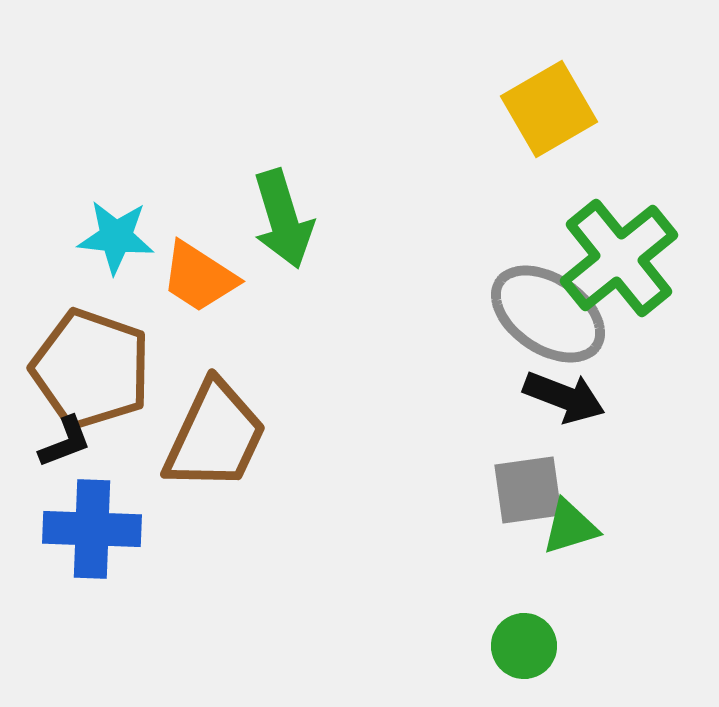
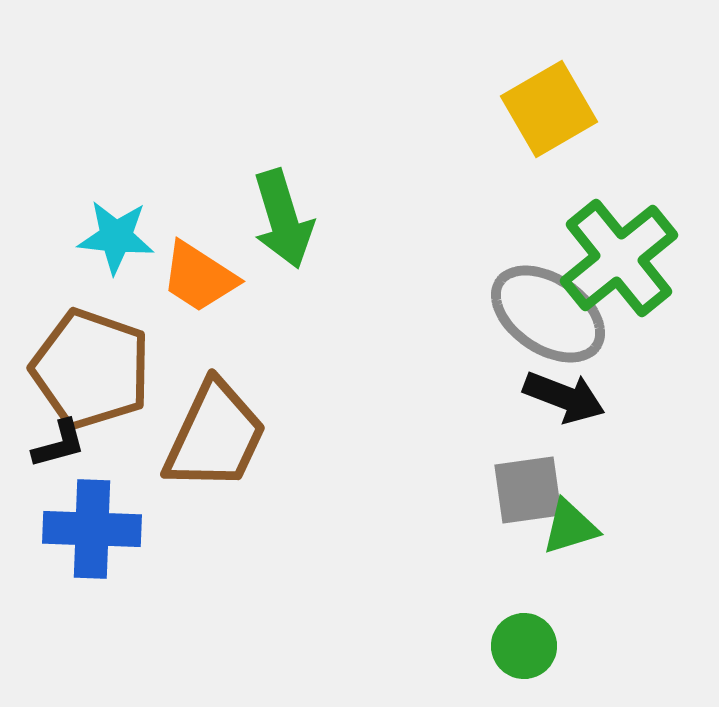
black L-shape: moved 6 px left, 2 px down; rotated 6 degrees clockwise
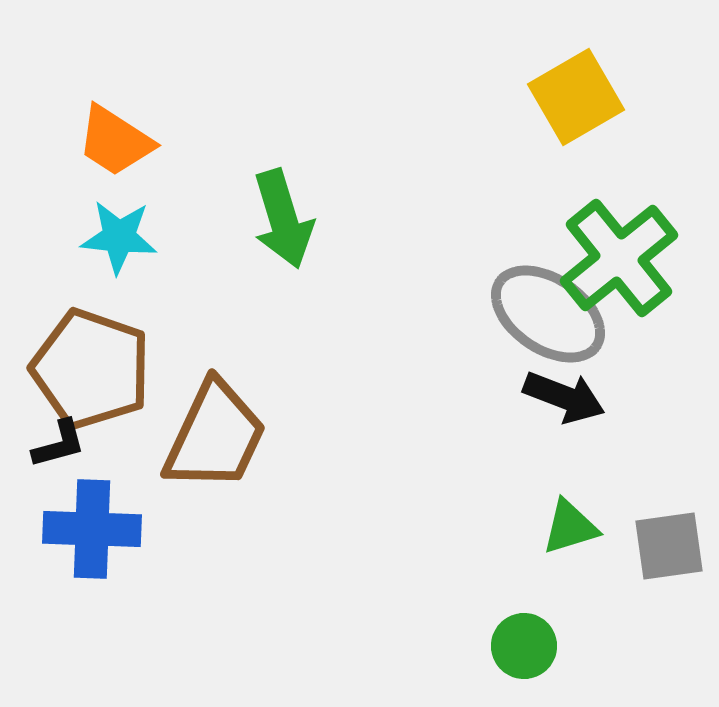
yellow square: moved 27 px right, 12 px up
cyan star: moved 3 px right
orange trapezoid: moved 84 px left, 136 px up
gray square: moved 141 px right, 56 px down
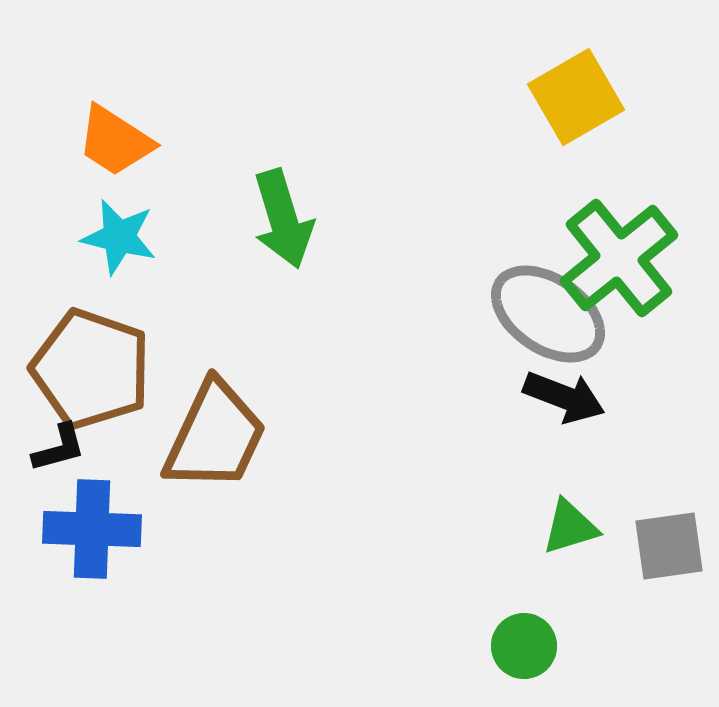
cyan star: rotated 8 degrees clockwise
black L-shape: moved 4 px down
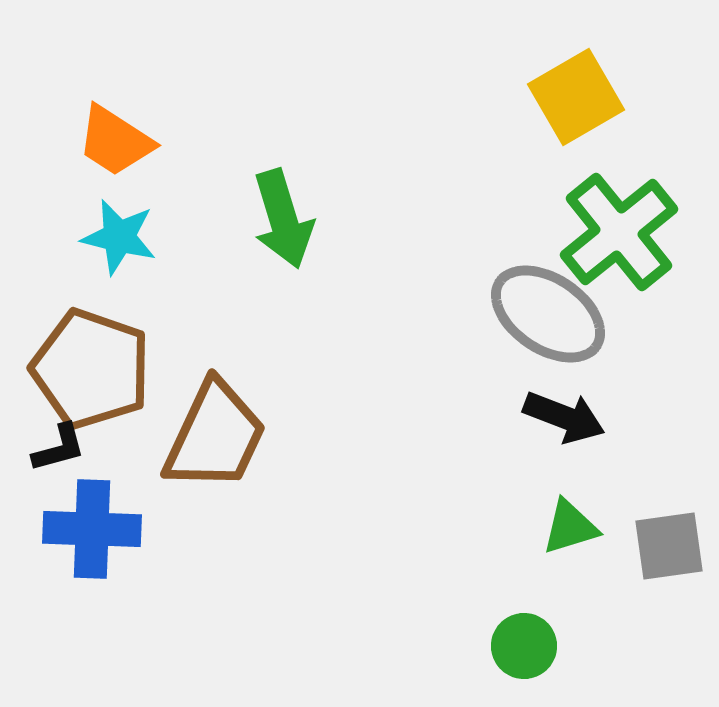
green cross: moved 26 px up
black arrow: moved 20 px down
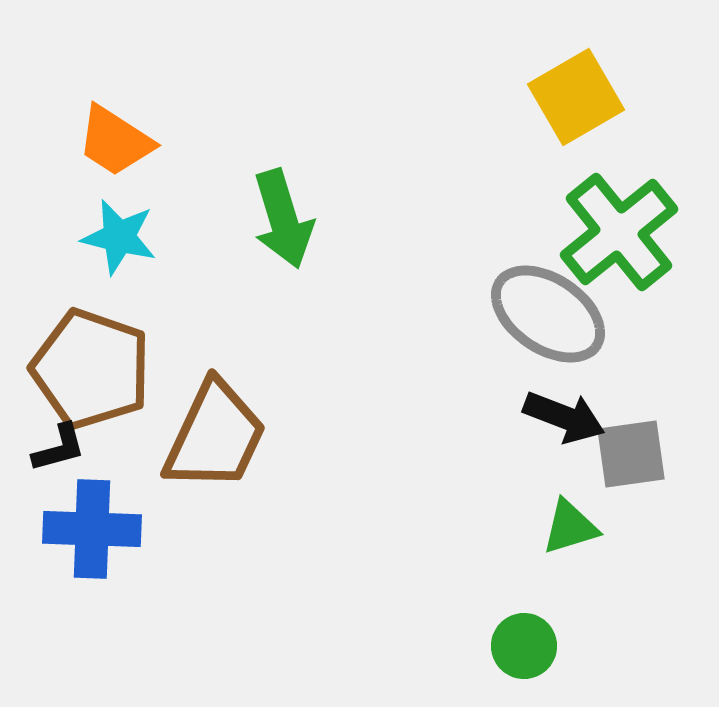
gray square: moved 38 px left, 92 px up
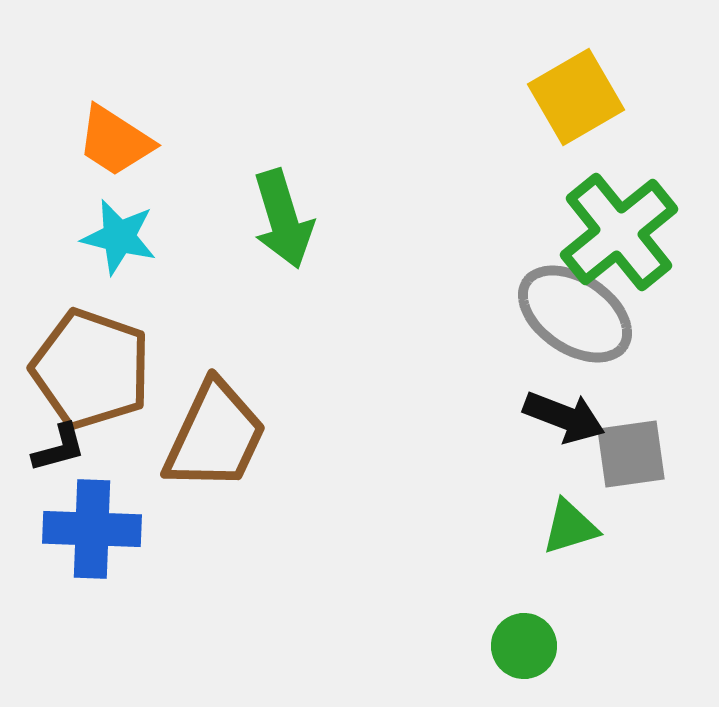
gray ellipse: moved 27 px right
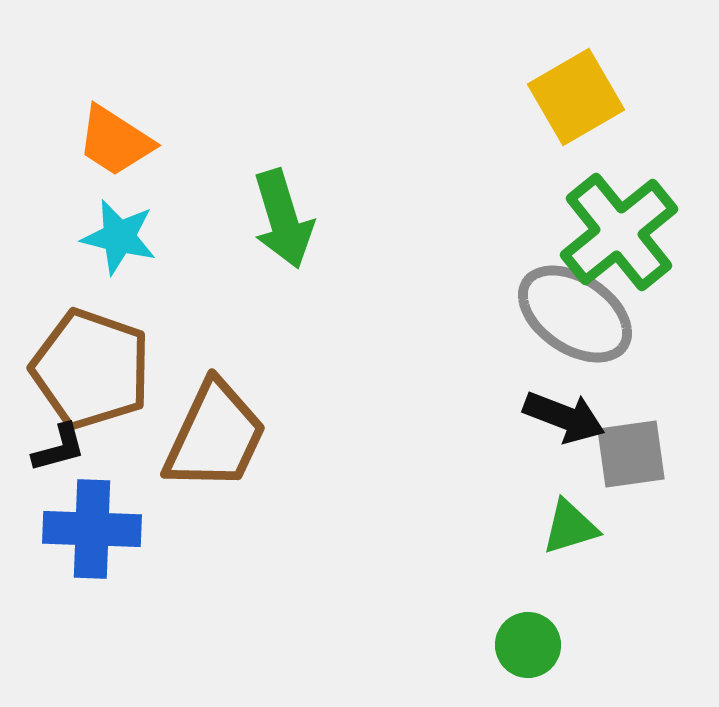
green circle: moved 4 px right, 1 px up
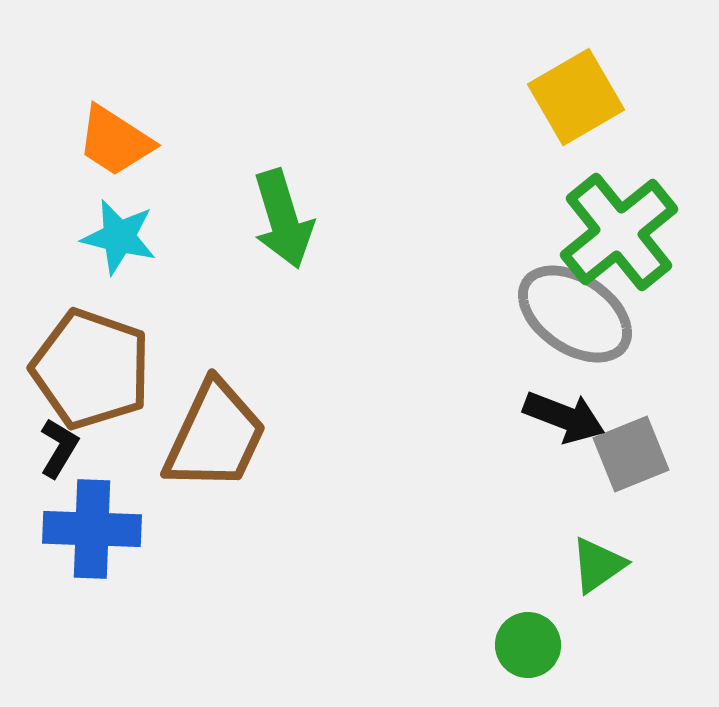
black L-shape: rotated 44 degrees counterclockwise
gray square: rotated 14 degrees counterclockwise
green triangle: moved 28 px right, 38 px down; rotated 18 degrees counterclockwise
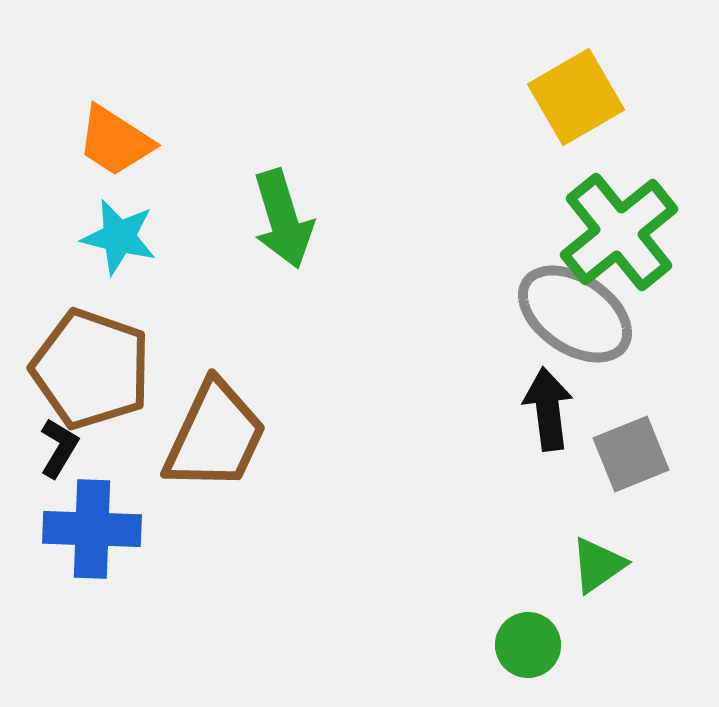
black arrow: moved 16 px left, 8 px up; rotated 118 degrees counterclockwise
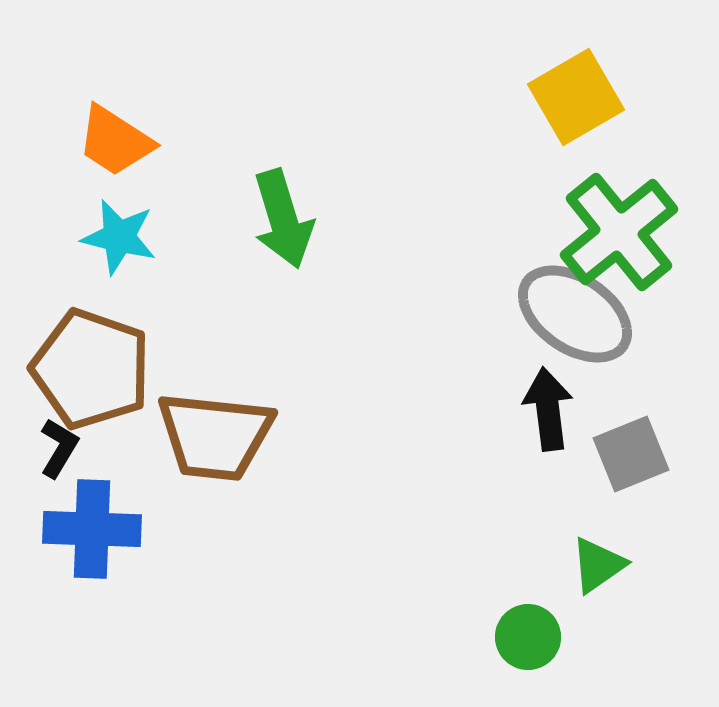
brown trapezoid: rotated 71 degrees clockwise
green circle: moved 8 px up
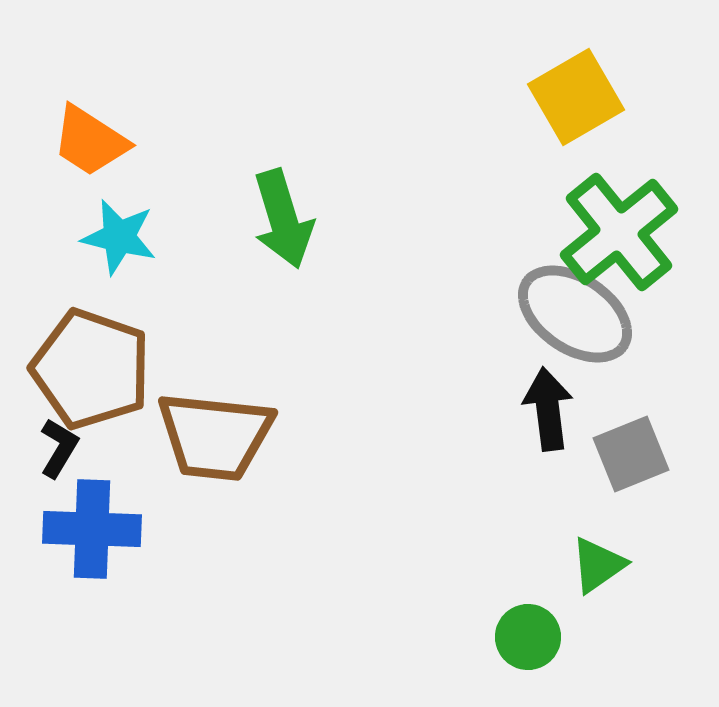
orange trapezoid: moved 25 px left
